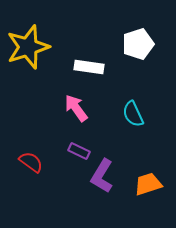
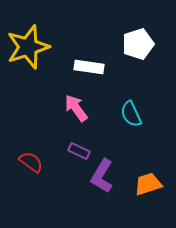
cyan semicircle: moved 2 px left
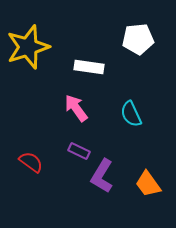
white pentagon: moved 5 px up; rotated 12 degrees clockwise
orange trapezoid: rotated 108 degrees counterclockwise
